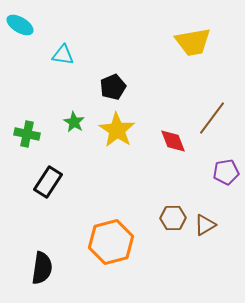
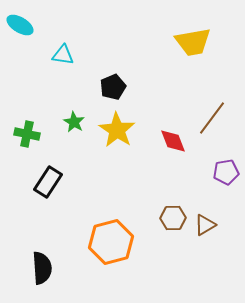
black semicircle: rotated 12 degrees counterclockwise
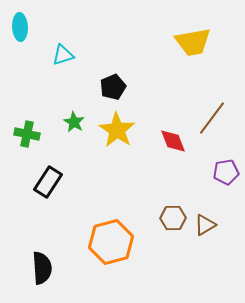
cyan ellipse: moved 2 px down; rotated 56 degrees clockwise
cyan triangle: rotated 25 degrees counterclockwise
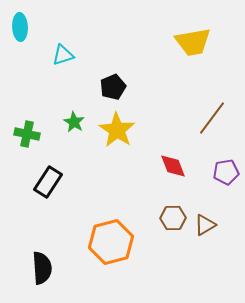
red diamond: moved 25 px down
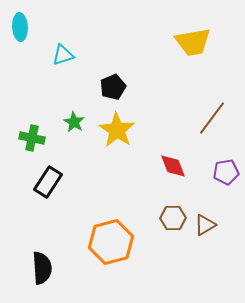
green cross: moved 5 px right, 4 px down
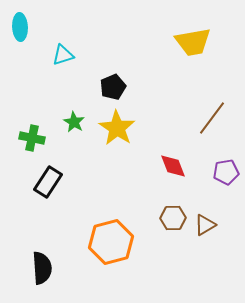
yellow star: moved 2 px up
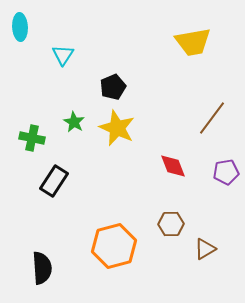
cyan triangle: rotated 40 degrees counterclockwise
yellow star: rotated 9 degrees counterclockwise
black rectangle: moved 6 px right, 1 px up
brown hexagon: moved 2 px left, 6 px down
brown triangle: moved 24 px down
orange hexagon: moved 3 px right, 4 px down
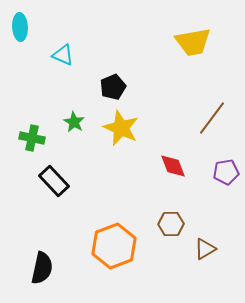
cyan triangle: rotated 40 degrees counterclockwise
yellow star: moved 4 px right
black rectangle: rotated 76 degrees counterclockwise
orange hexagon: rotated 6 degrees counterclockwise
black semicircle: rotated 16 degrees clockwise
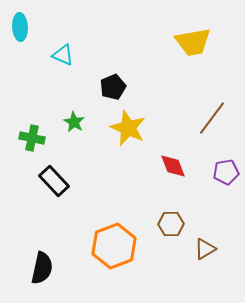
yellow star: moved 7 px right
